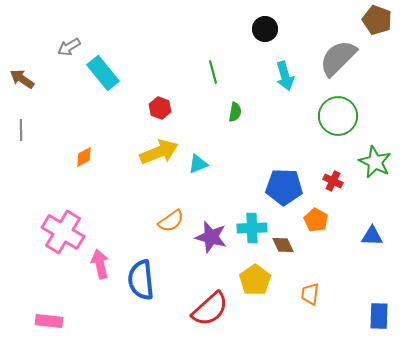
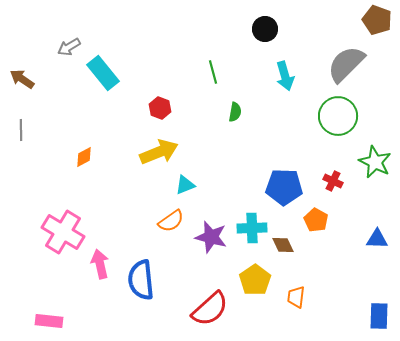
gray semicircle: moved 8 px right, 6 px down
cyan triangle: moved 13 px left, 21 px down
blue triangle: moved 5 px right, 3 px down
orange trapezoid: moved 14 px left, 3 px down
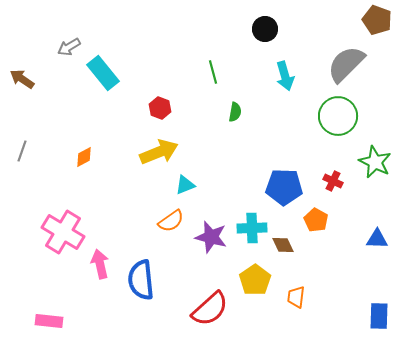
gray line: moved 1 px right, 21 px down; rotated 20 degrees clockwise
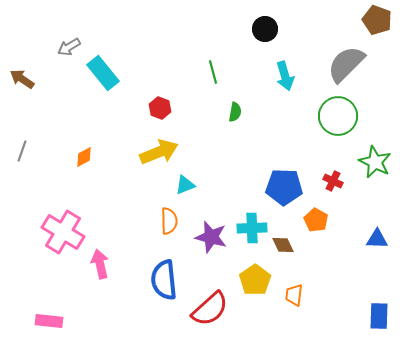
orange semicircle: moved 2 px left; rotated 56 degrees counterclockwise
blue semicircle: moved 23 px right
orange trapezoid: moved 2 px left, 2 px up
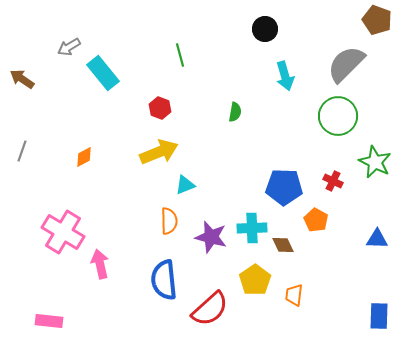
green line: moved 33 px left, 17 px up
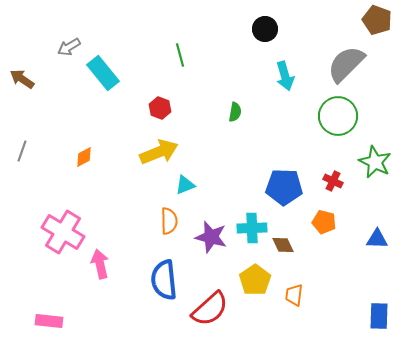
orange pentagon: moved 8 px right, 2 px down; rotated 15 degrees counterclockwise
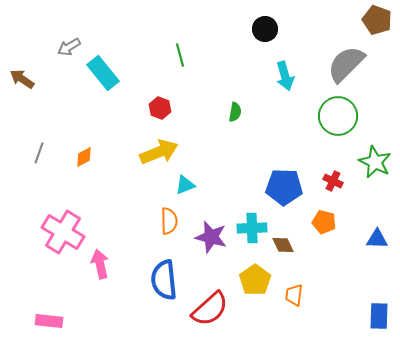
gray line: moved 17 px right, 2 px down
